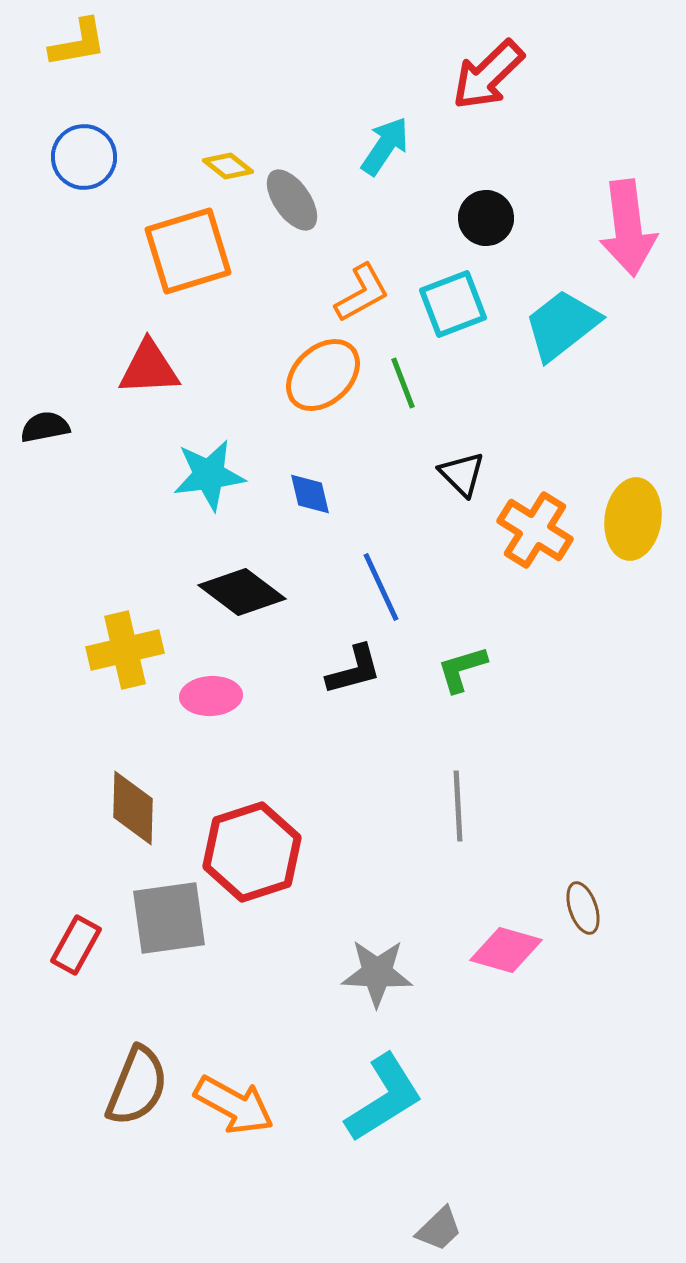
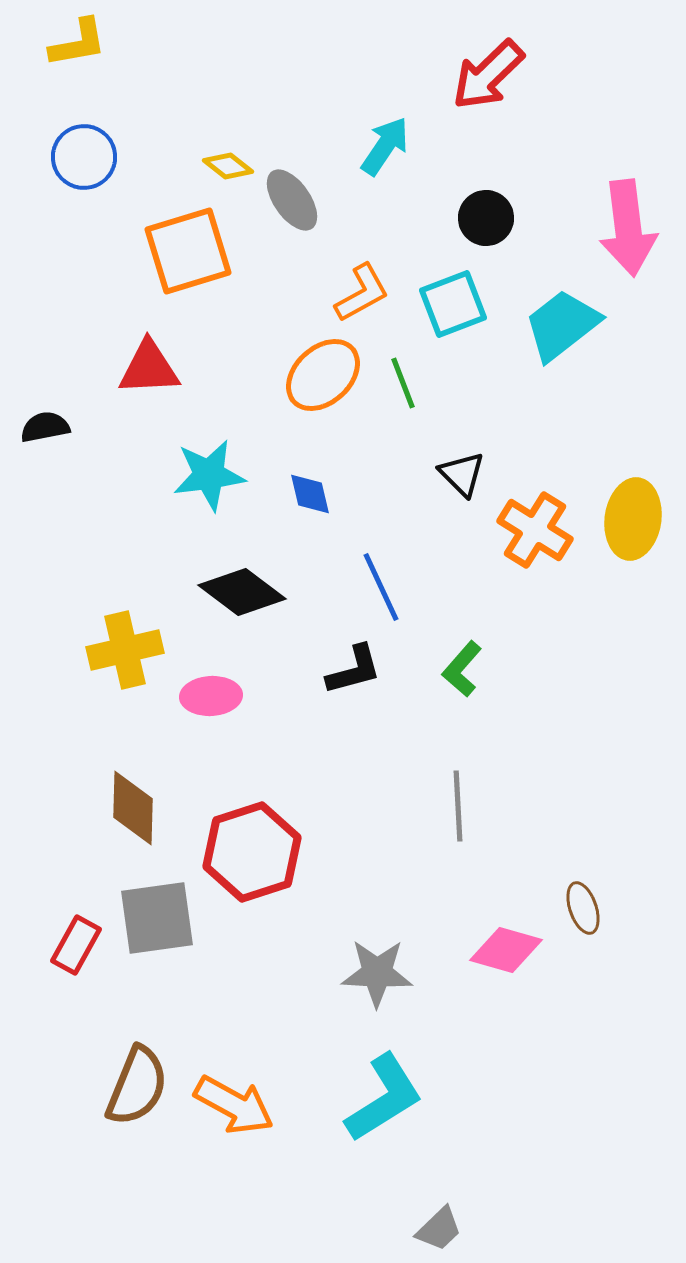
green L-shape: rotated 32 degrees counterclockwise
gray square: moved 12 px left
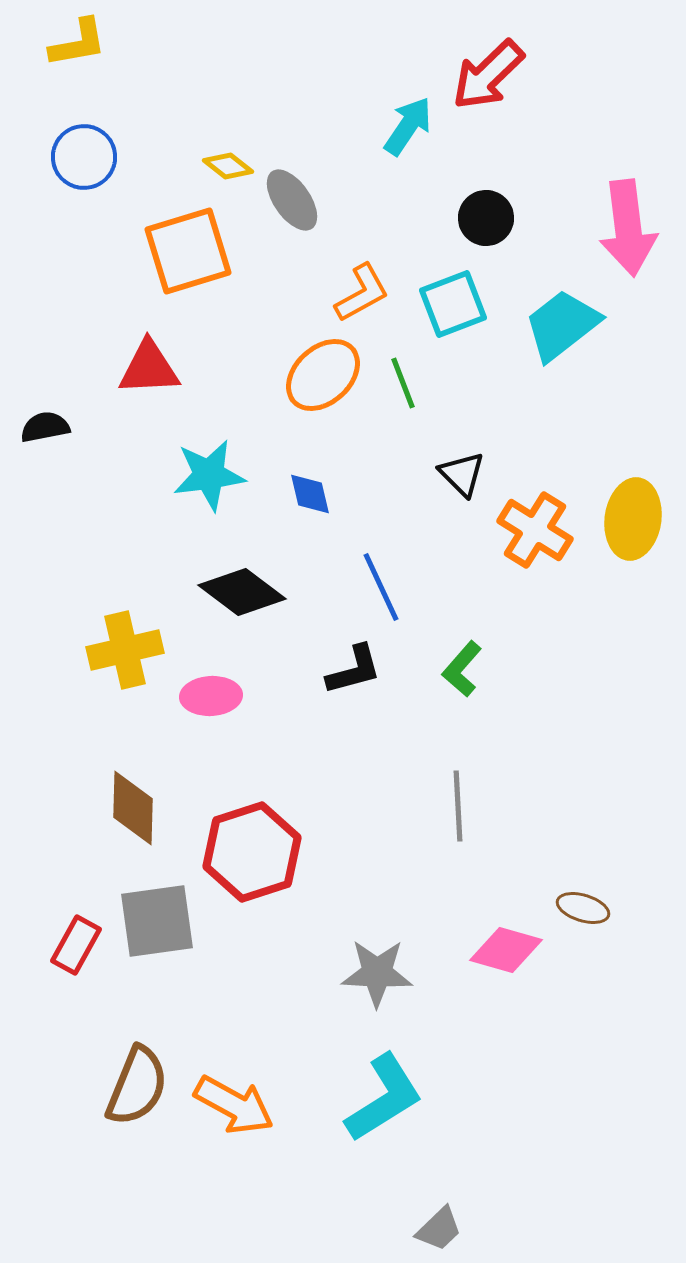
cyan arrow: moved 23 px right, 20 px up
brown ellipse: rotated 54 degrees counterclockwise
gray square: moved 3 px down
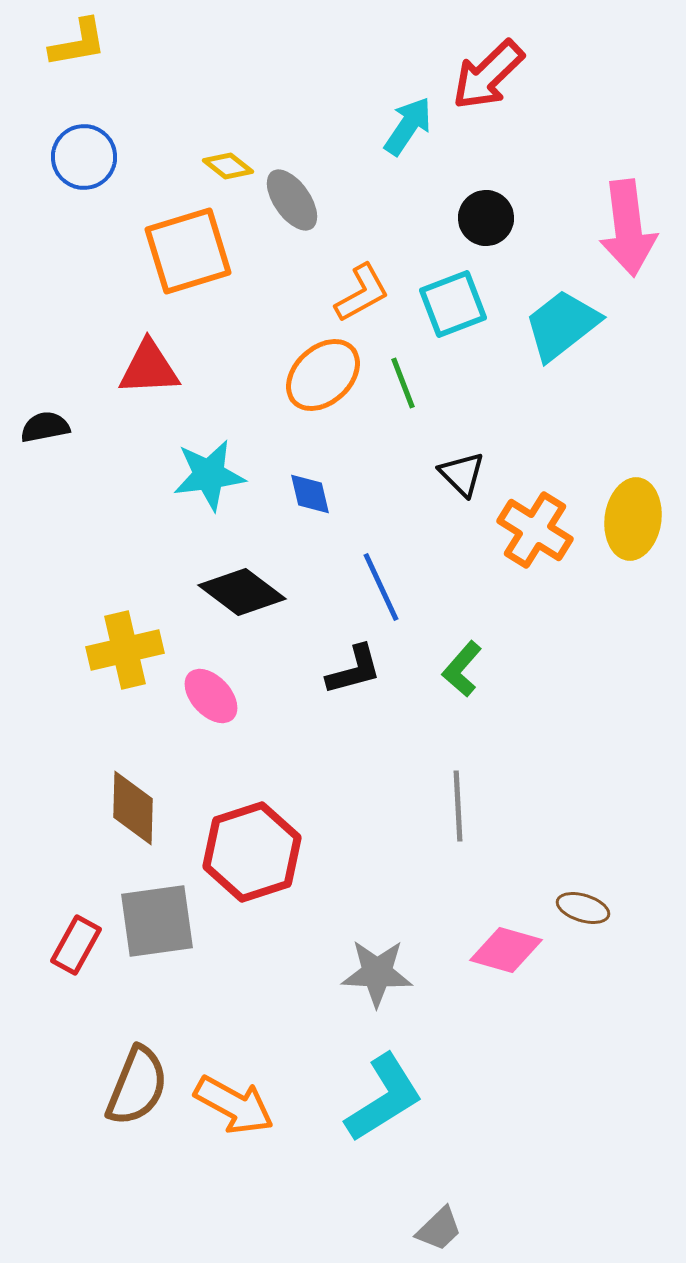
pink ellipse: rotated 50 degrees clockwise
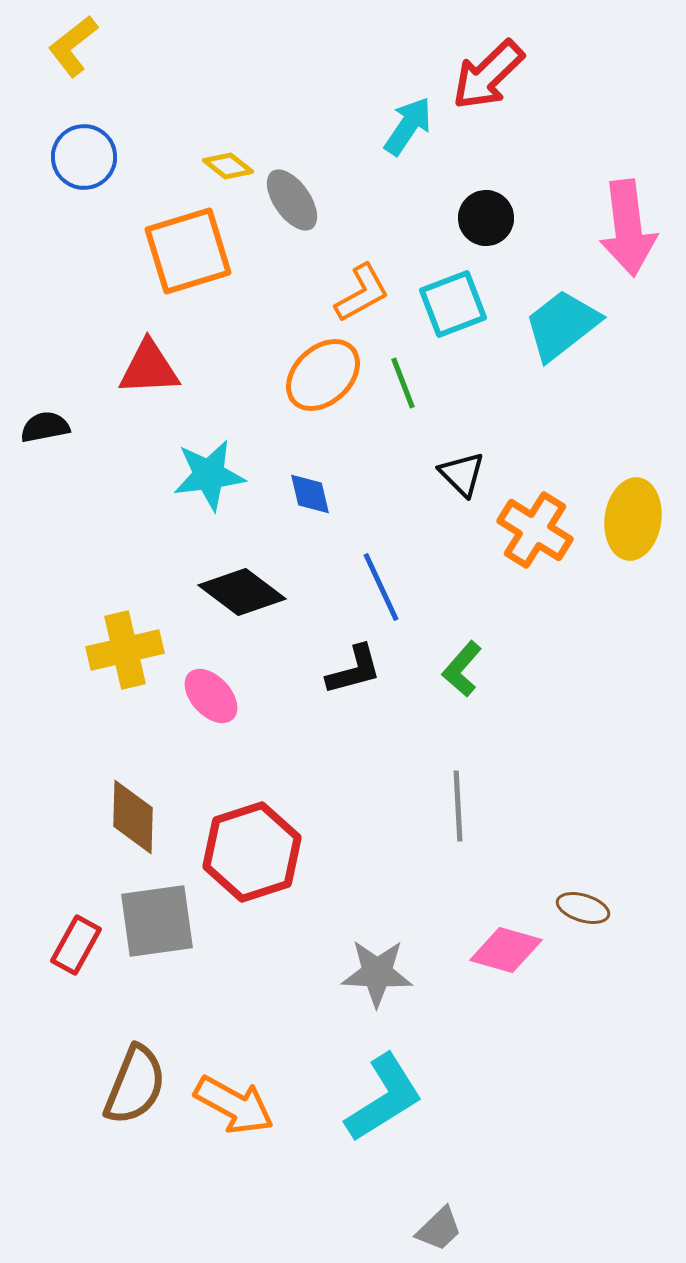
yellow L-shape: moved 5 px left, 3 px down; rotated 152 degrees clockwise
brown diamond: moved 9 px down
brown semicircle: moved 2 px left, 1 px up
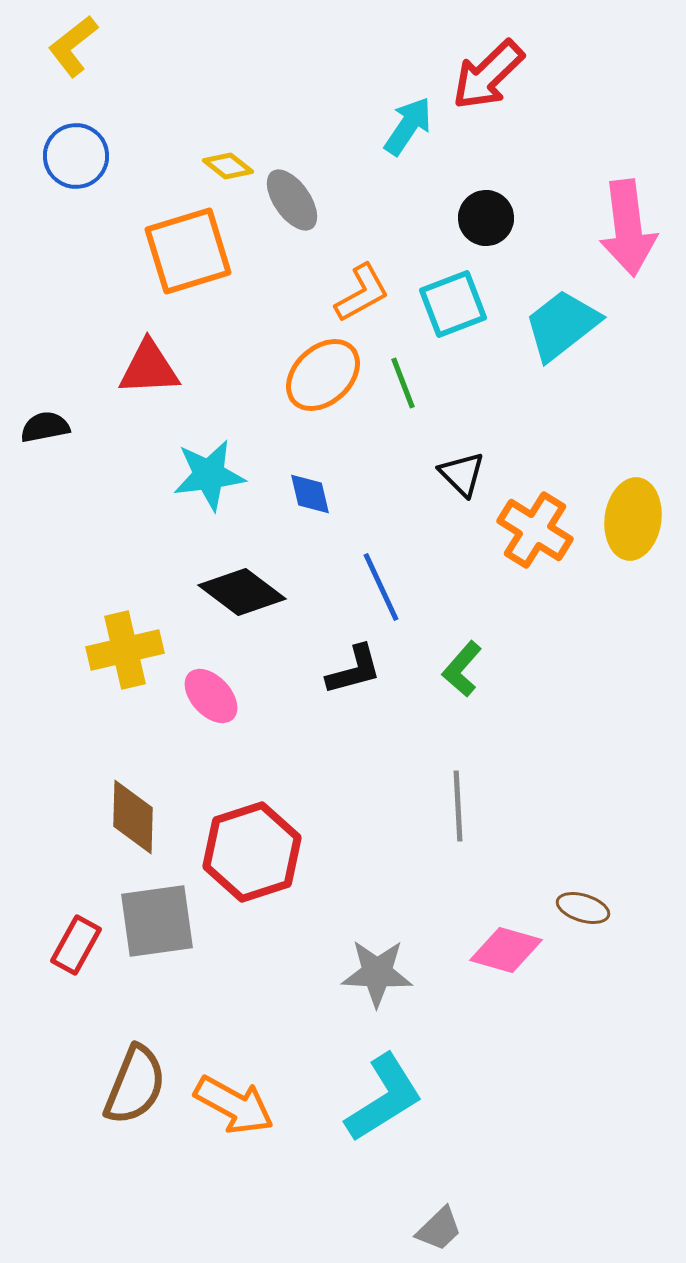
blue circle: moved 8 px left, 1 px up
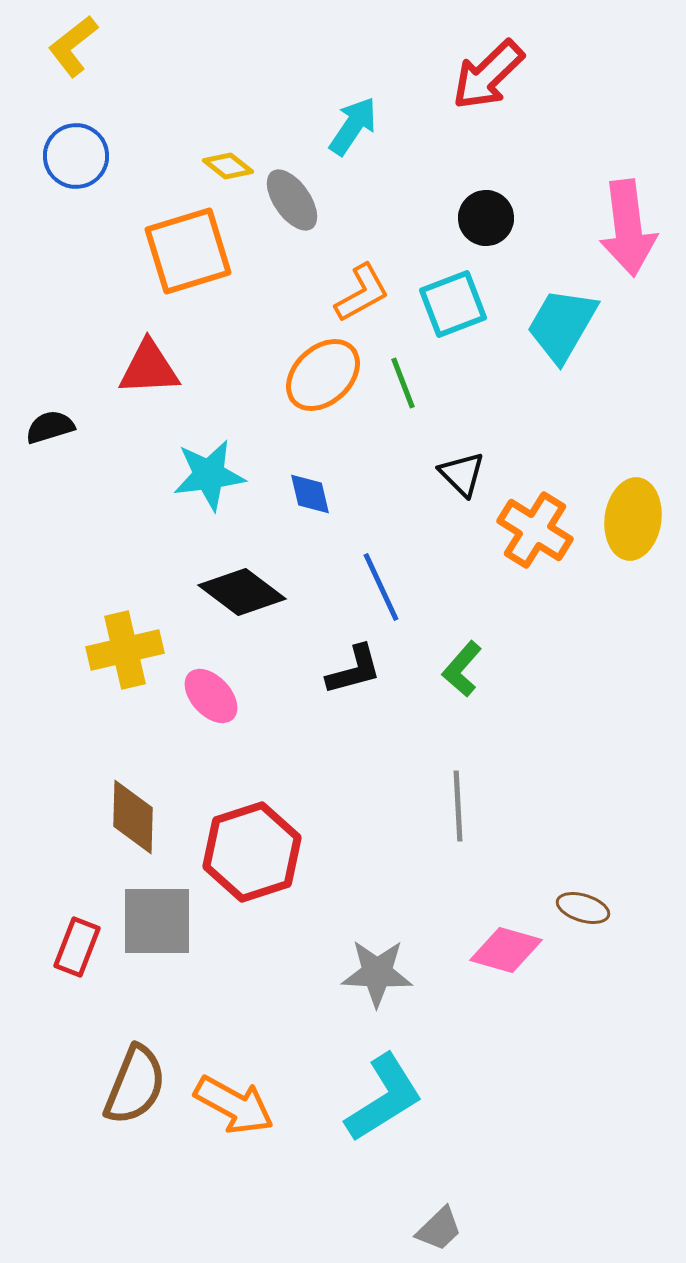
cyan arrow: moved 55 px left
cyan trapezoid: rotated 22 degrees counterclockwise
black semicircle: moved 5 px right; rotated 6 degrees counterclockwise
gray square: rotated 8 degrees clockwise
red rectangle: moved 1 px right, 2 px down; rotated 8 degrees counterclockwise
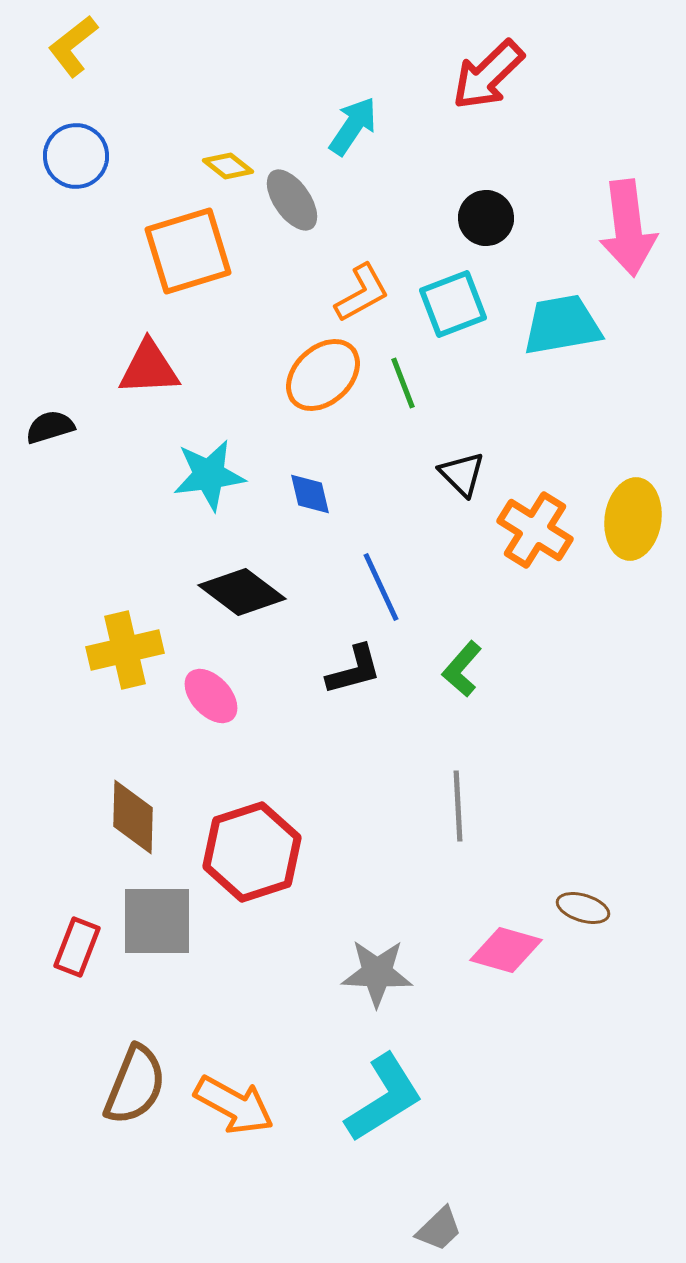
cyan trapezoid: rotated 50 degrees clockwise
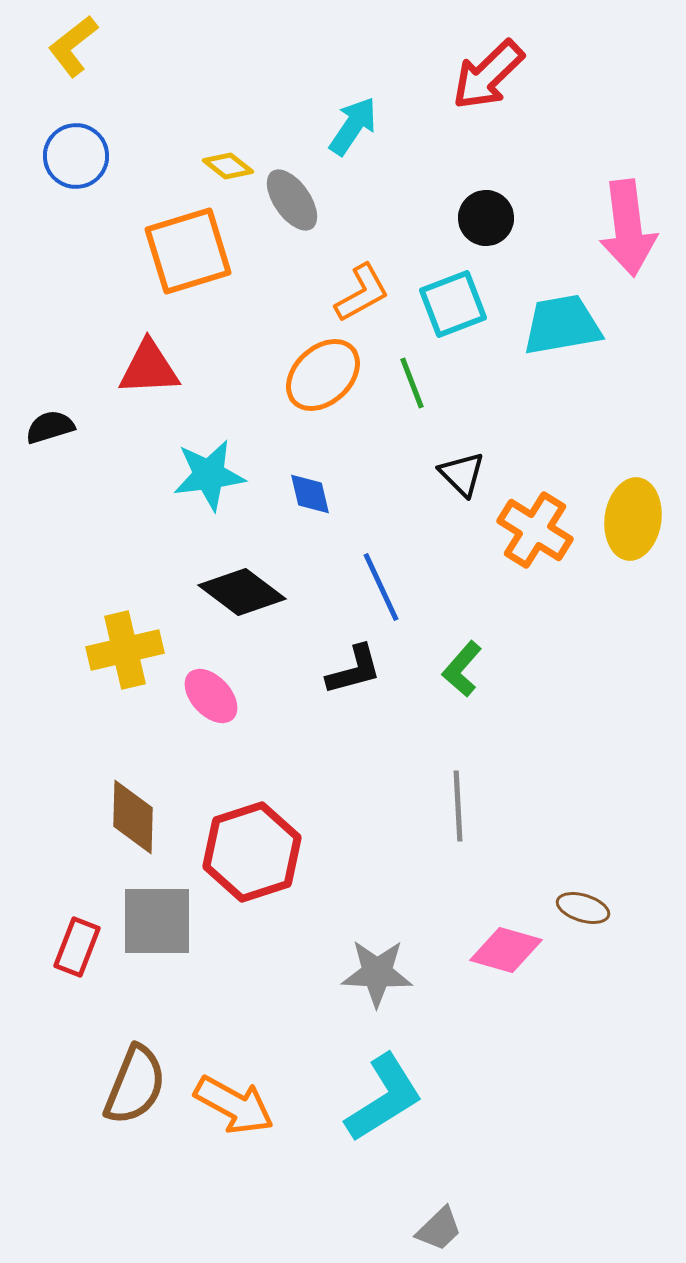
green line: moved 9 px right
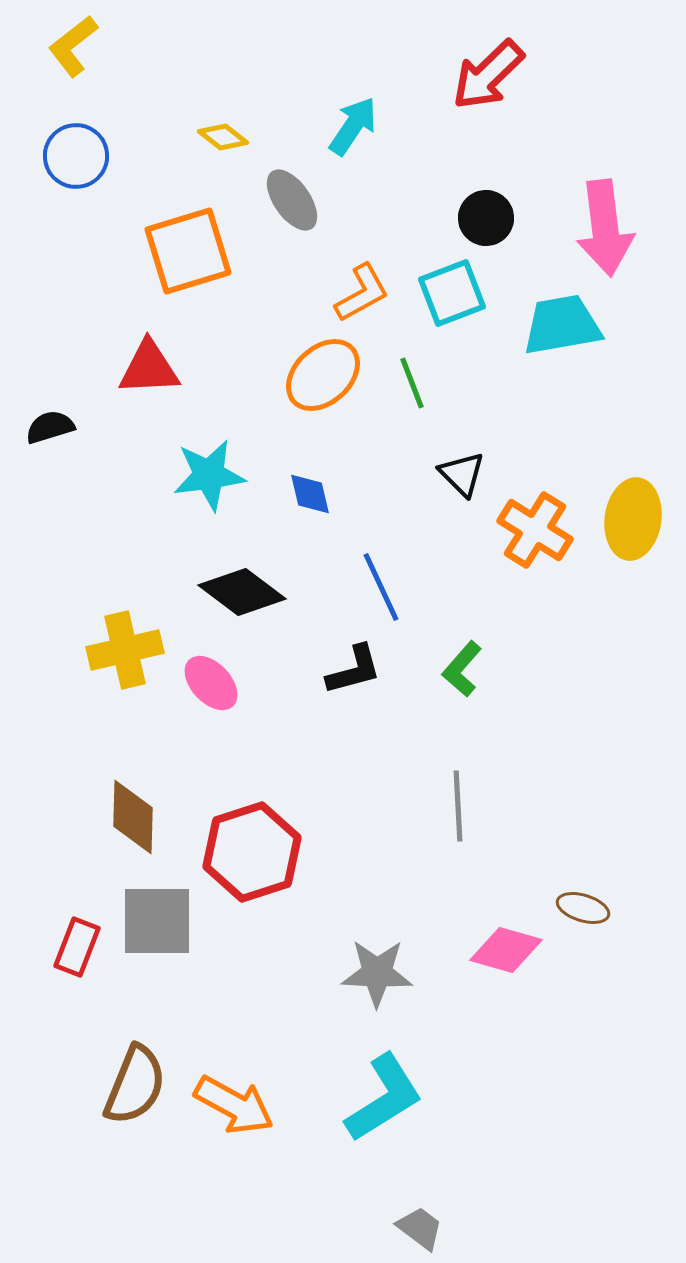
yellow diamond: moved 5 px left, 29 px up
pink arrow: moved 23 px left
cyan square: moved 1 px left, 11 px up
pink ellipse: moved 13 px up
gray trapezoid: moved 19 px left, 1 px up; rotated 99 degrees counterclockwise
